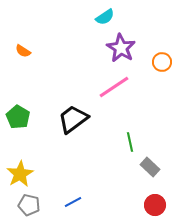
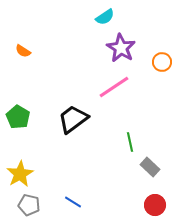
blue line: rotated 60 degrees clockwise
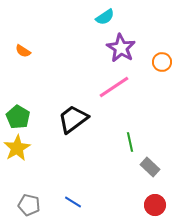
yellow star: moved 3 px left, 26 px up
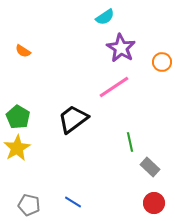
red circle: moved 1 px left, 2 px up
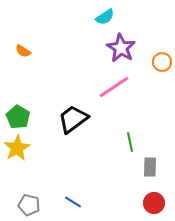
gray rectangle: rotated 48 degrees clockwise
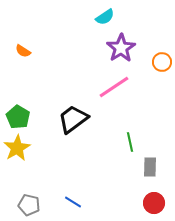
purple star: rotated 8 degrees clockwise
